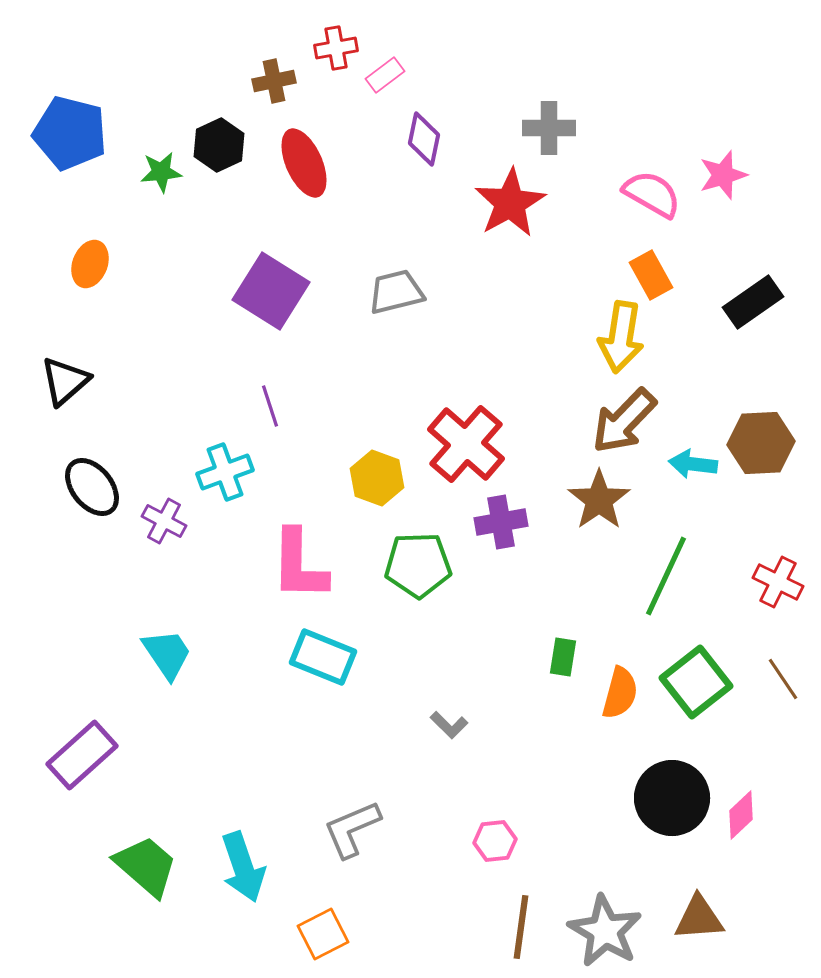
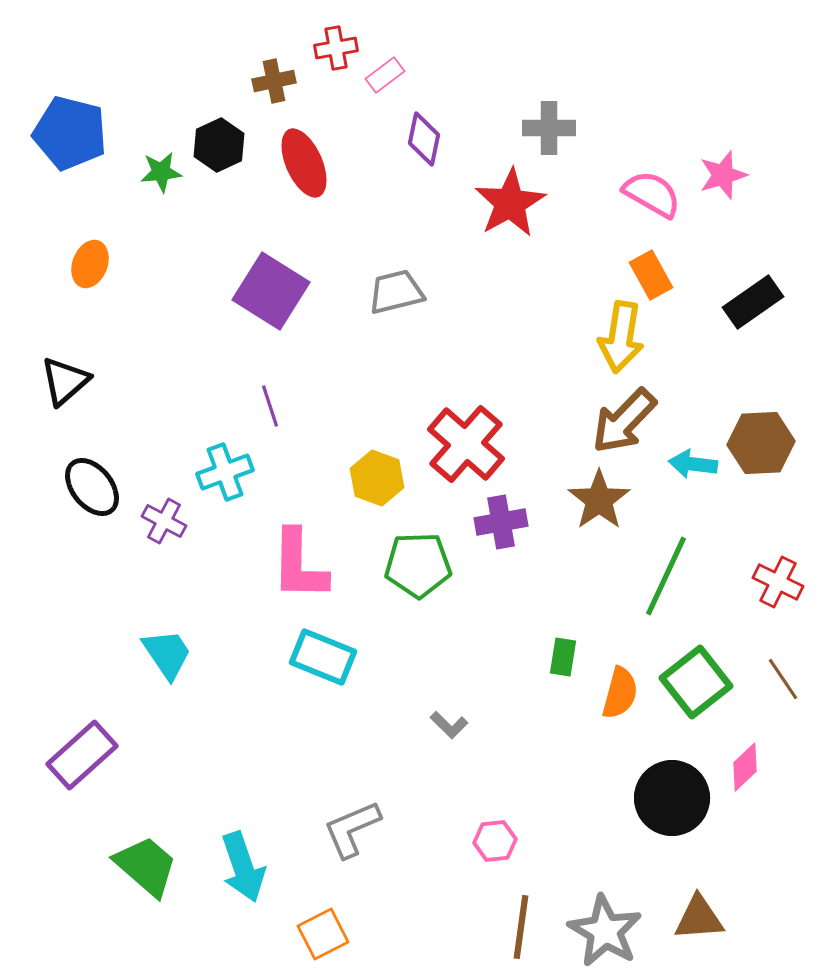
pink diamond at (741, 815): moved 4 px right, 48 px up
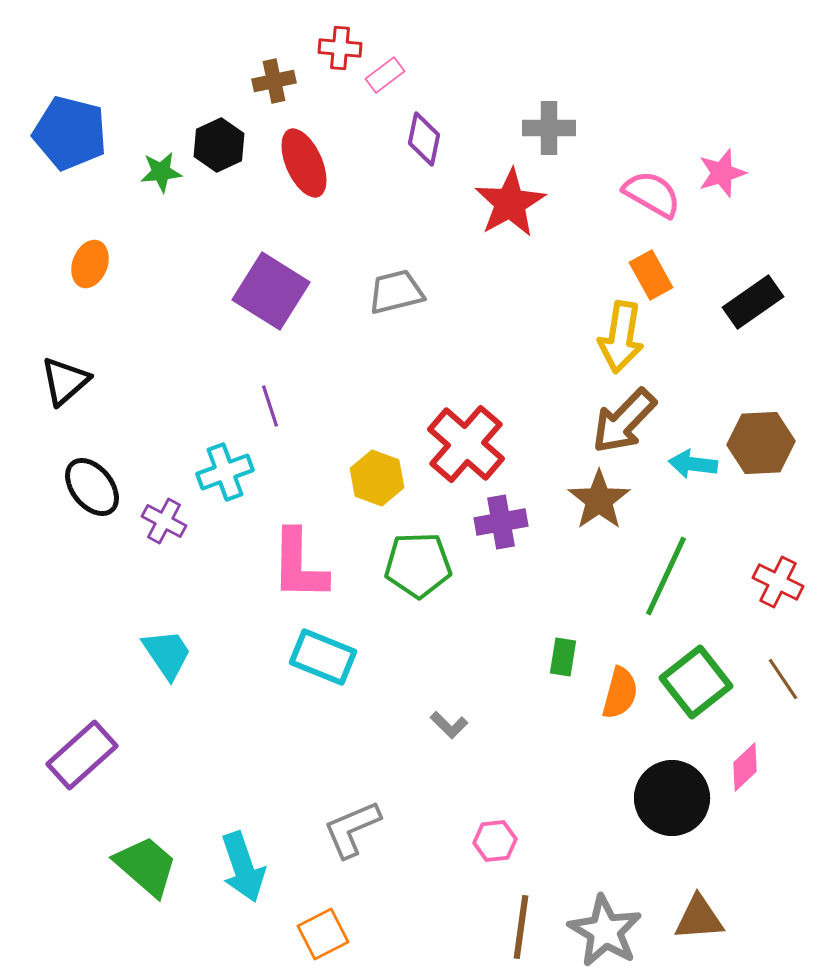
red cross at (336, 48): moved 4 px right; rotated 15 degrees clockwise
pink star at (723, 175): moved 1 px left, 2 px up
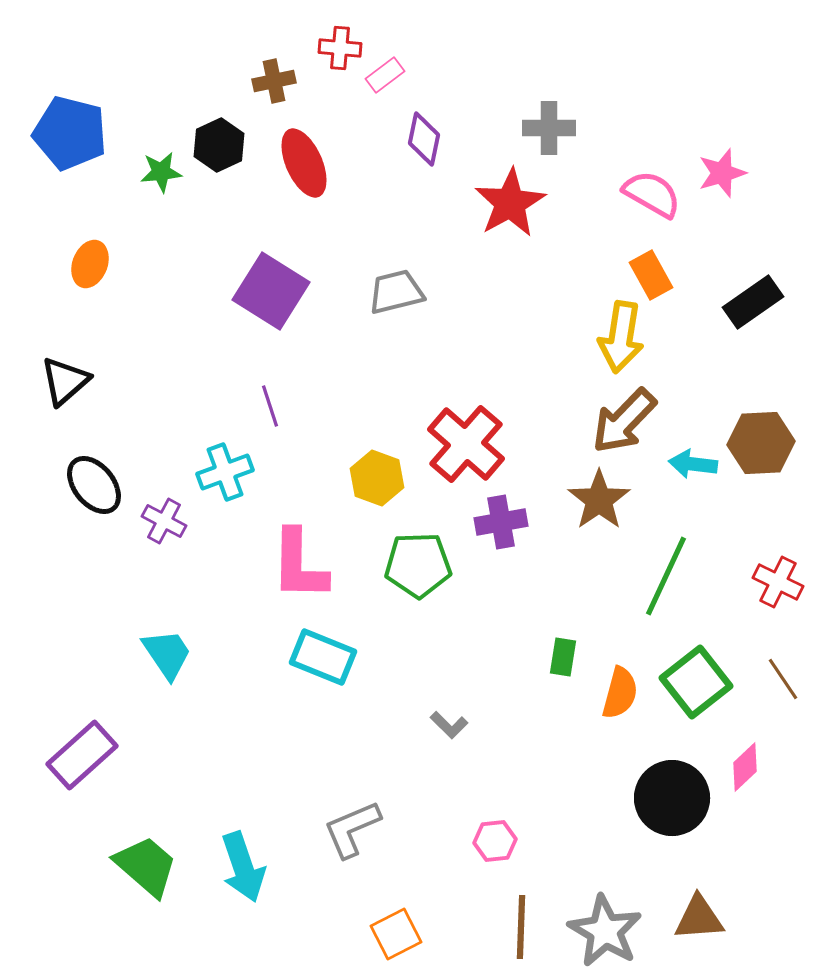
black ellipse at (92, 487): moved 2 px right, 2 px up
brown line at (521, 927): rotated 6 degrees counterclockwise
orange square at (323, 934): moved 73 px right
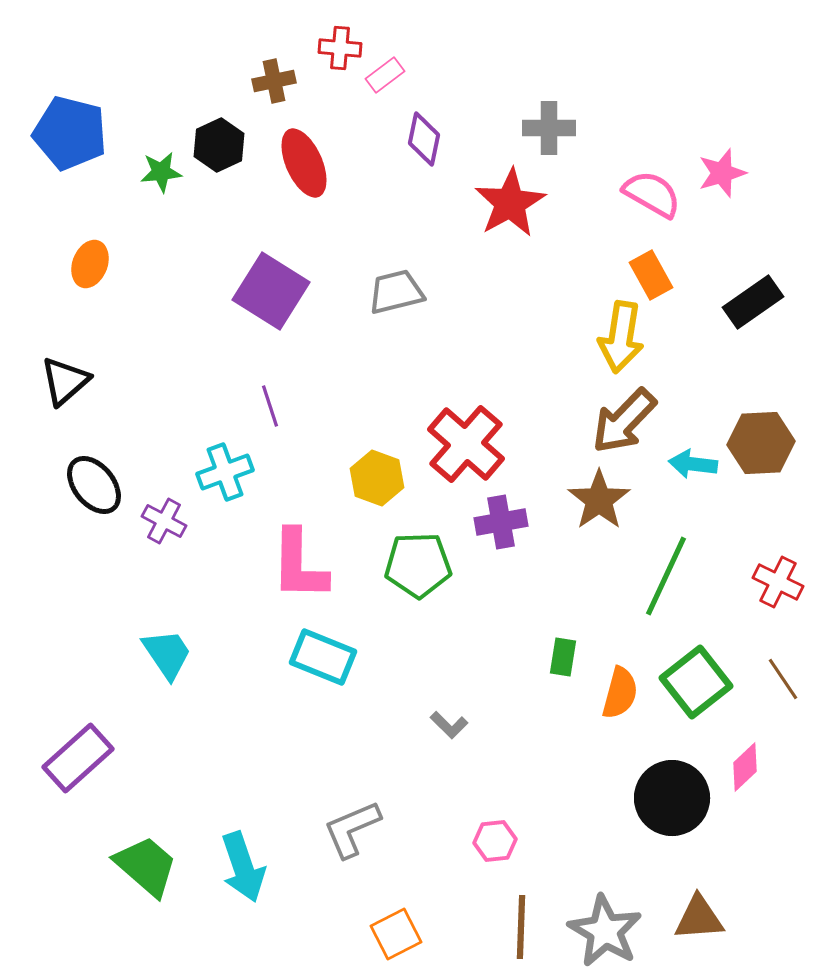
purple rectangle at (82, 755): moved 4 px left, 3 px down
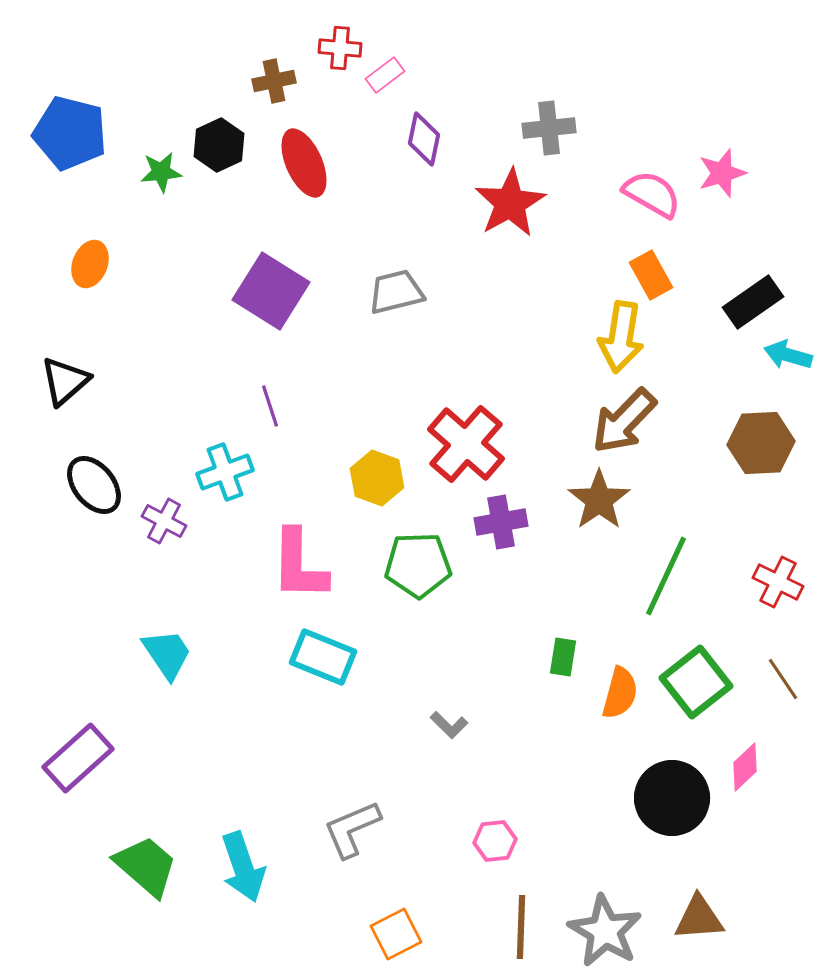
gray cross at (549, 128): rotated 6 degrees counterclockwise
cyan arrow at (693, 464): moved 95 px right, 109 px up; rotated 9 degrees clockwise
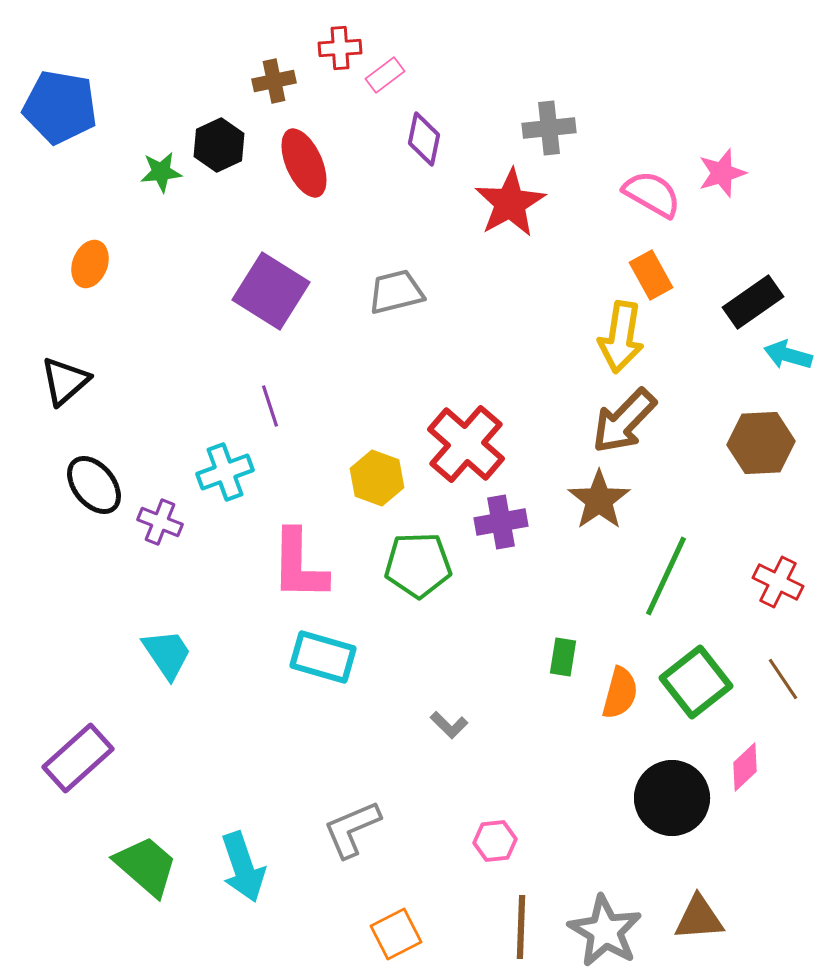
red cross at (340, 48): rotated 9 degrees counterclockwise
blue pentagon at (70, 133): moved 10 px left, 26 px up; rotated 4 degrees counterclockwise
purple cross at (164, 521): moved 4 px left, 1 px down; rotated 6 degrees counterclockwise
cyan rectangle at (323, 657): rotated 6 degrees counterclockwise
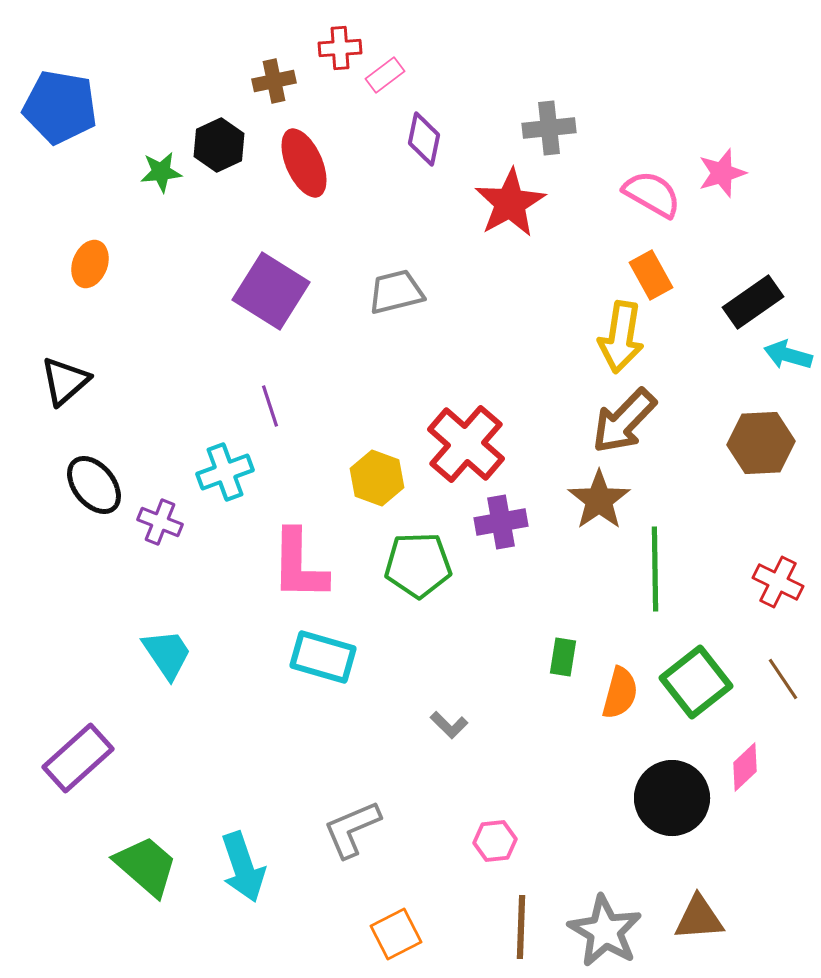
green line at (666, 576): moved 11 px left, 7 px up; rotated 26 degrees counterclockwise
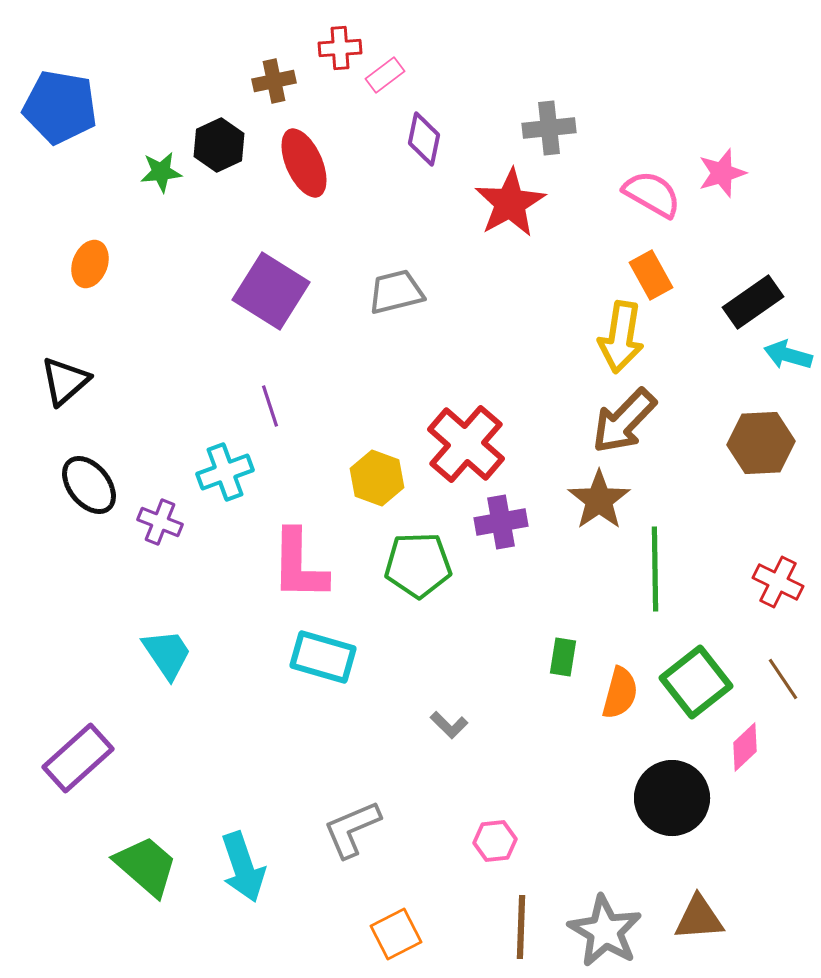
black ellipse at (94, 485): moved 5 px left
pink diamond at (745, 767): moved 20 px up
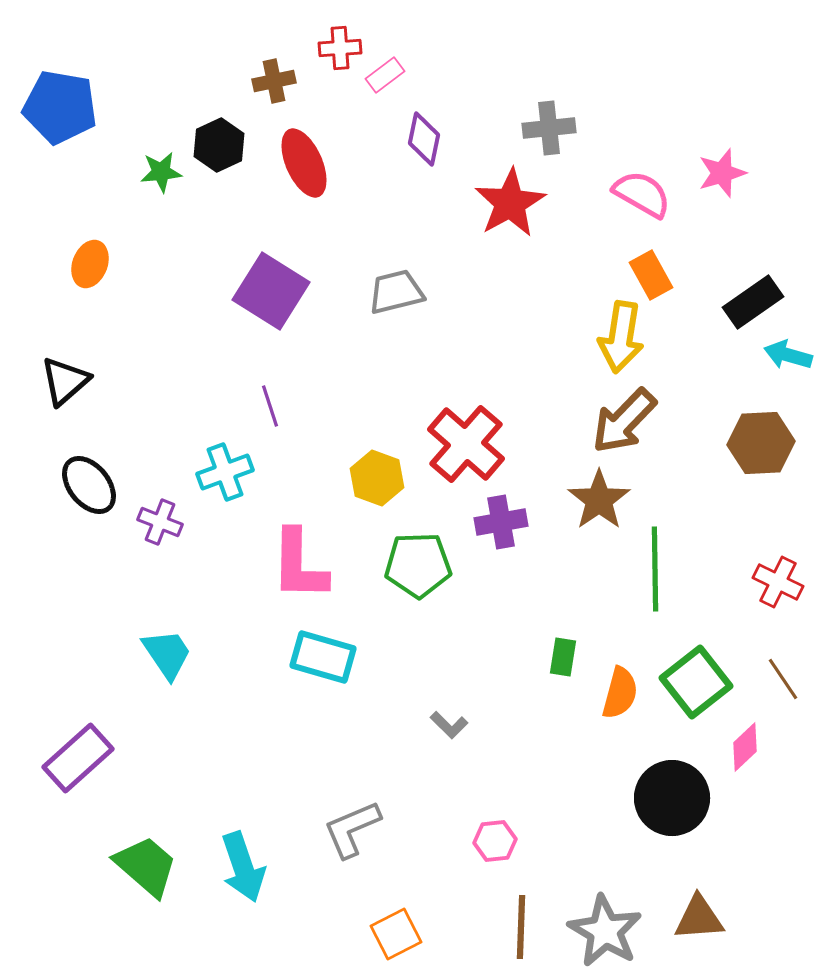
pink semicircle at (652, 194): moved 10 px left
